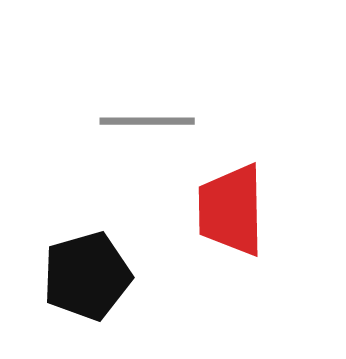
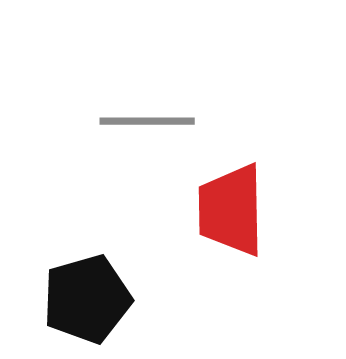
black pentagon: moved 23 px down
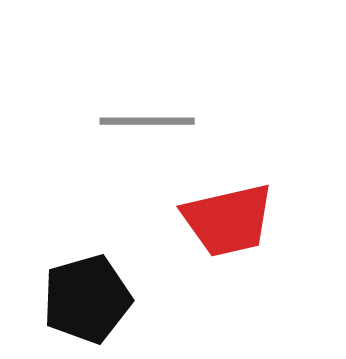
red trapezoid: moved 3 px left, 10 px down; rotated 102 degrees counterclockwise
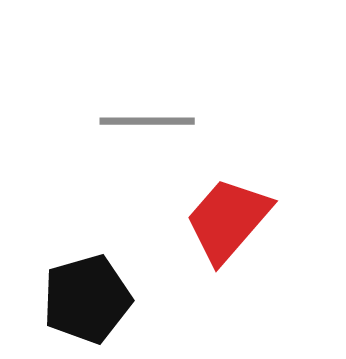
red trapezoid: rotated 144 degrees clockwise
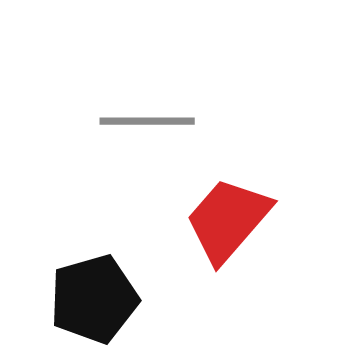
black pentagon: moved 7 px right
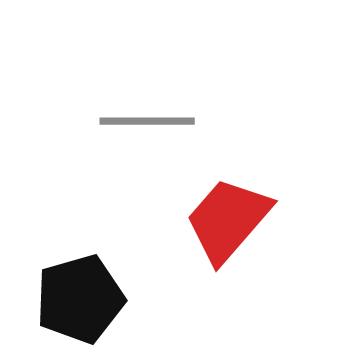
black pentagon: moved 14 px left
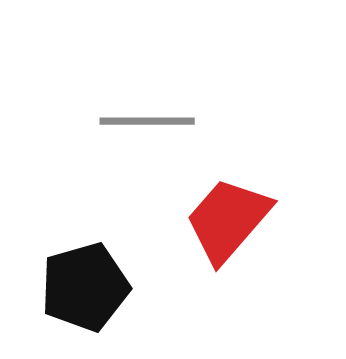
black pentagon: moved 5 px right, 12 px up
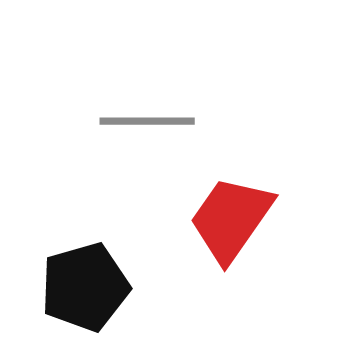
red trapezoid: moved 3 px right, 1 px up; rotated 6 degrees counterclockwise
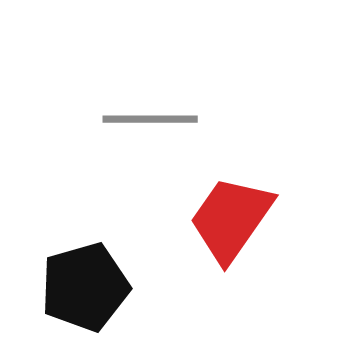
gray line: moved 3 px right, 2 px up
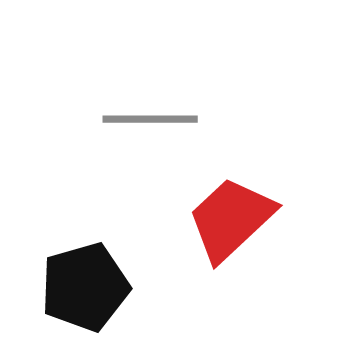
red trapezoid: rotated 12 degrees clockwise
